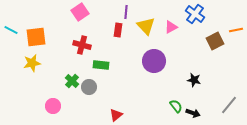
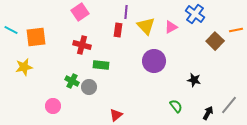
brown square: rotated 18 degrees counterclockwise
yellow star: moved 8 px left, 4 px down
green cross: rotated 16 degrees counterclockwise
black arrow: moved 15 px right; rotated 80 degrees counterclockwise
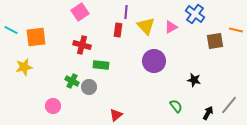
orange line: rotated 24 degrees clockwise
brown square: rotated 36 degrees clockwise
